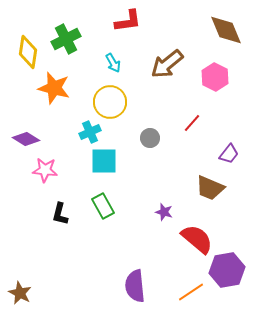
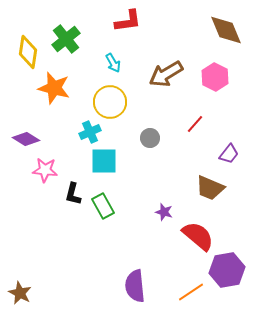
green cross: rotated 12 degrees counterclockwise
brown arrow: moved 1 px left, 10 px down; rotated 8 degrees clockwise
red line: moved 3 px right, 1 px down
black L-shape: moved 13 px right, 20 px up
red semicircle: moved 1 px right, 3 px up
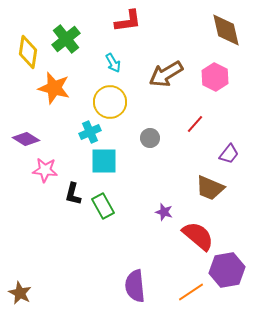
brown diamond: rotated 9 degrees clockwise
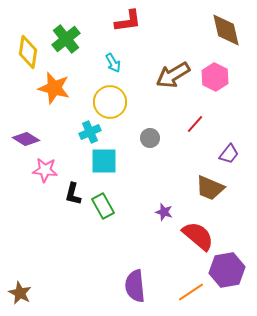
brown arrow: moved 7 px right, 1 px down
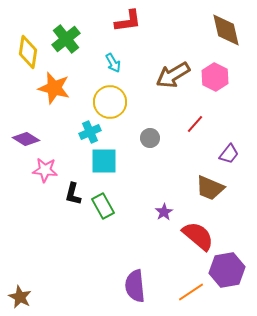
purple star: rotated 24 degrees clockwise
brown star: moved 4 px down
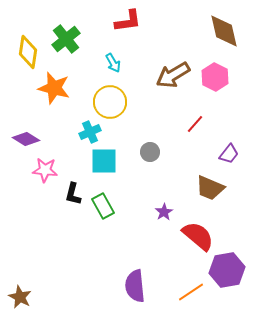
brown diamond: moved 2 px left, 1 px down
gray circle: moved 14 px down
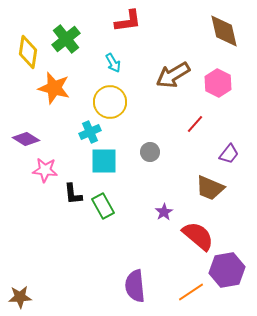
pink hexagon: moved 3 px right, 6 px down
black L-shape: rotated 20 degrees counterclockwise
brown star: rotated 30 degrees counterclockwise
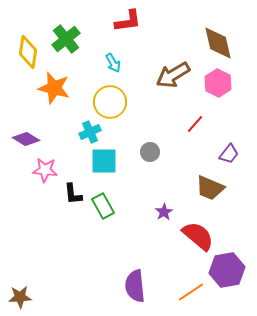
brown diamond: moved 6 px left, 12 px down
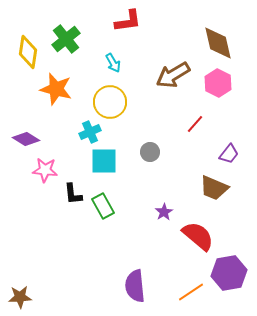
orange star: moved 2 px right, 1 px down
brown trapezoid: moved 4 px right
purple hexagon: moved 2 px right, 3 px down
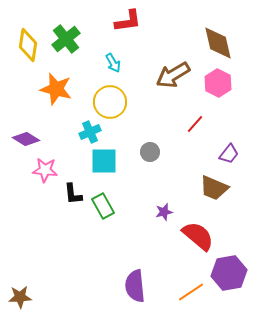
yellow diamond: moved 7 px up
purple star: rotated 18 degrees clockwise
